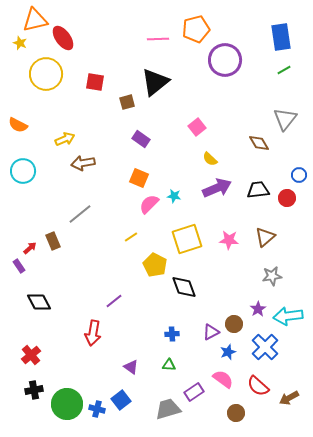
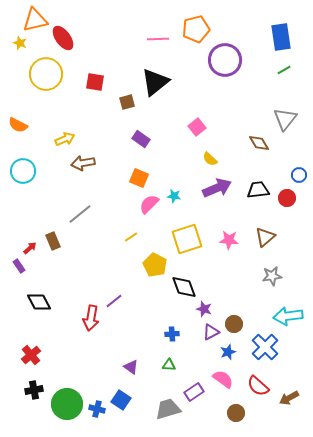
purple star at (258, 309): moved 54 px left; rotated 21 degrees counterclockwise
red arrow at (93, 333): moved 2 px left, 15 px up
blue square at (121, 400): rotated 18 degrees counterclockwise
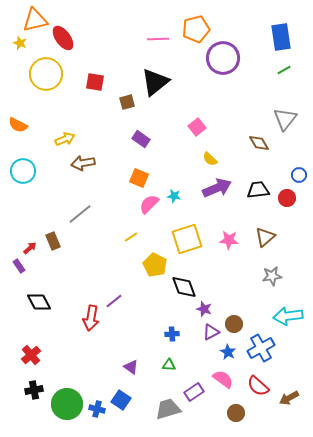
purple circle at (225, 60): moved 2 px left, 2 px up
blue cross at (265, 347): moved 4 px left, 1 px down; rotated 16 degrees clockwise
blue star at (228, 352): rotated 21 degrees counterclockwise
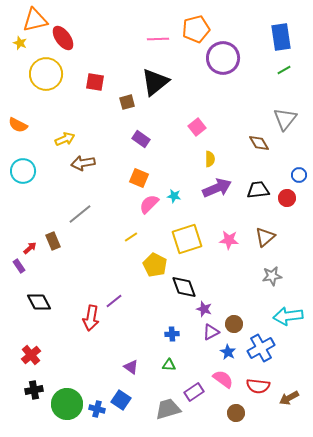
yellow semicircle at (210, 159): rotated 133 degrees counterclockwise
red semicircle at (258, 386): rotated 35 degrees counterclockwise
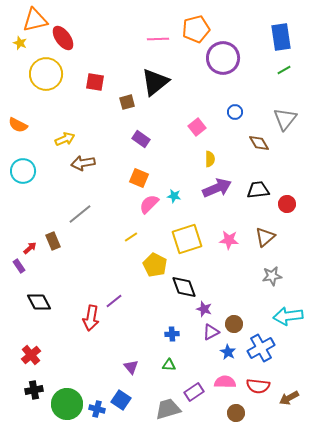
blue circle at (299, 175): moved 64 px left, 63 px up
red circle at (287, 198): moved 6 px down
purple triangle at (131, 367): rotated 14 degrees clockwise
pink semicircle at (223, 379): moved 2 px right, 3 px down; rotated 35 degrees counterclockwise
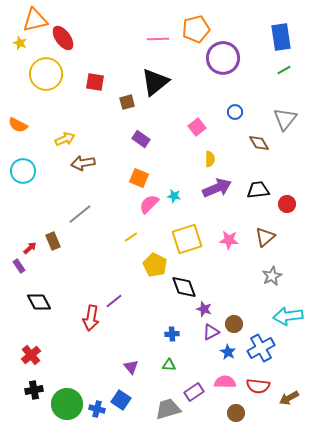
gray star at (272, 276): rotated 18 degrees counterclockwise
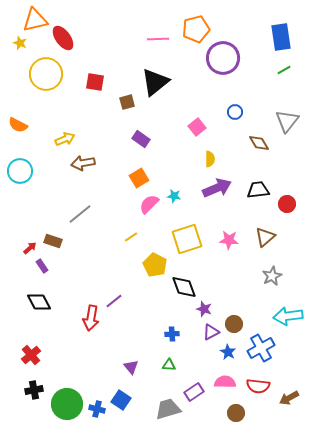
gray triangle at (285, 119): moved 2 px right, 2 px down
cyan circle at (23, 171): moved 3 px left
orange square at (139, 178): rotated 36 degrees clockwise
brown rectangle at (53, 241): rotated 48 degrees counterclockwise
purple rectangle at (19, 266): moved 23 px right
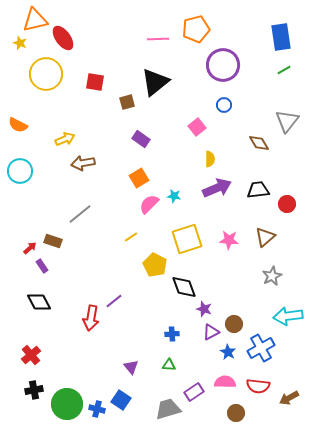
purple circle at (223, 58): moved 7 px down
blue circle at (235, 112): moved 11 px left, 7 px up
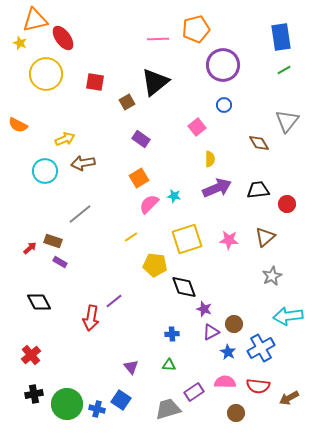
brown square at (127, 102): rotated 14 degrees counterclockwise
cyan circle at (20, 171): moved 25 px right
yellow pentagon at (155, 265): rotated 20 degrees counterclockwise
purple rectangle at (42, 266): moved 18 px right, 4 px up; rotated 24 degrees counterclockwise
black cross at (34, 390): moved 4 px down
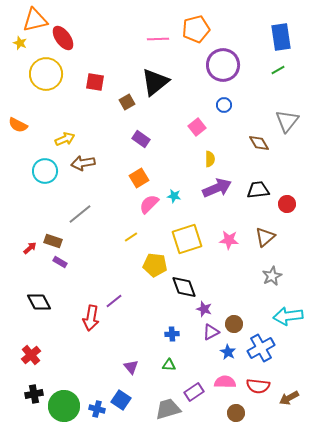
green line at (284, 70): moved 6 px left
green circle at (67, 404): moved 3 px left, 2 px down
